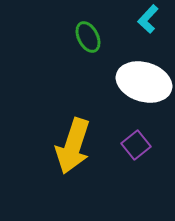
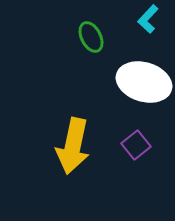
green ellipse: moved 3 px right
yellow arrow: rotated 6 degrees counterclockwise
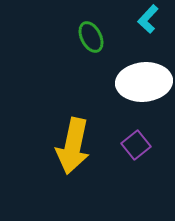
white ellipse: rotated 22 degrees counterclockwise
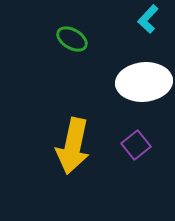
green ellipse: moved 19 px left, 2 px down; rotated 32 degrees counterclockwise
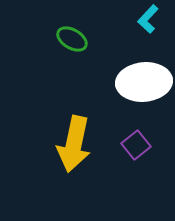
yellow arrow: moved 1 px right, 2 px up
